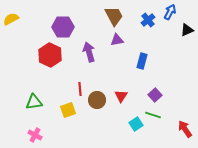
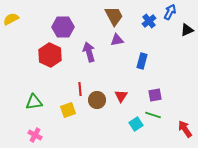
blue cross: moved 1 px right, 1 px down
purple square: rotated 32 degrees clockwise
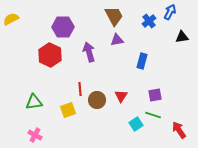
black triangle: moved 5 px left, 7 px down; rotated 16 degrees clockwise
red arrow: moved 6 px left, 1 px down
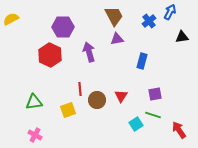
purple triangle: moved 1 px up
purple square: moved 1 px up
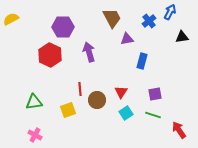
brown trapezoid: moved 2 px left, 2 px down
purple triangle: moved 10 px right
red triangle: moved 4 px up
cyan square: moved 10 px left, 11 px up
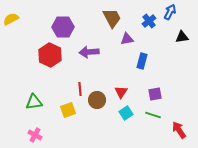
purple arrow: rotated 78 degrees counterclockwise
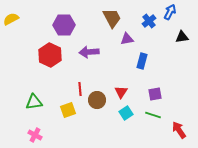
purple hexagon: moved 1 px right, 2 px up
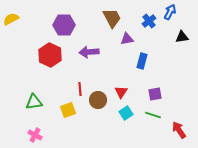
brown circle: moved 1 px right
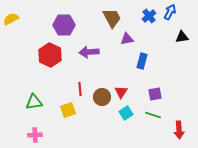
blue cross: moved 5 px up
brown circle: moved 4 px right, 3 px up
red arrow: rotated 150 degrees counterclockwise
pink cross: rotated 32 degrees counterclockwise
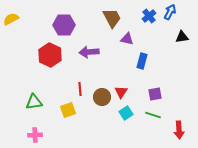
purple triangle: rotated 24 degrees clockwise
